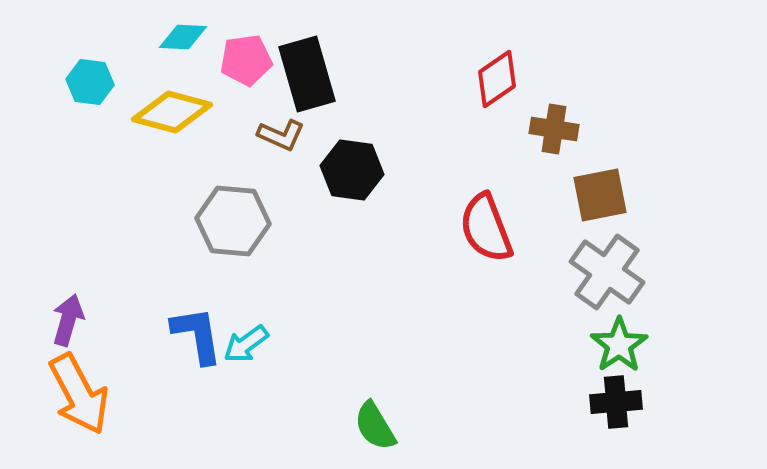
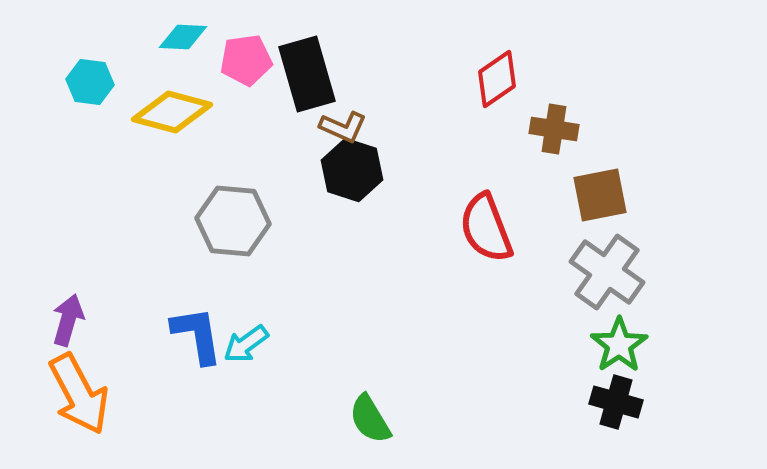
brown L-shape: moved 62 px right, 8 px up
black hexagon: rotated 10 degrees clockwise
black cross: rotated 21 degrees clockwise
green semicircle: moved 5 px left, 7 px up
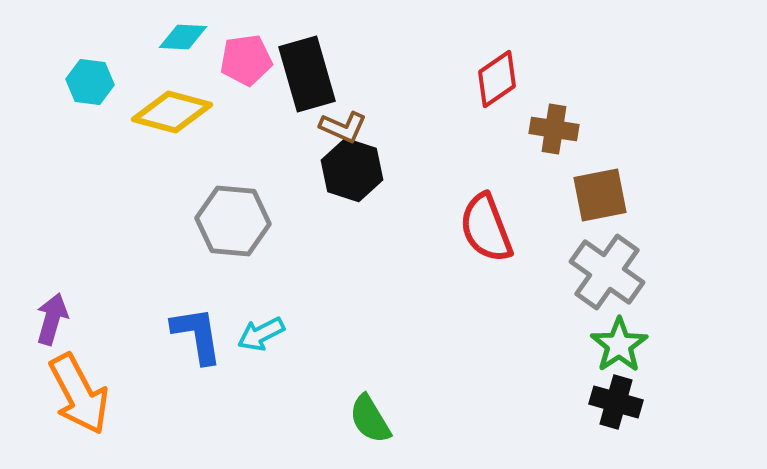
purple arrow: moved 16 px left, 1 px up
cyan arrow: moved 15 px right, 10 px up; rotated 9 degrees clockwise
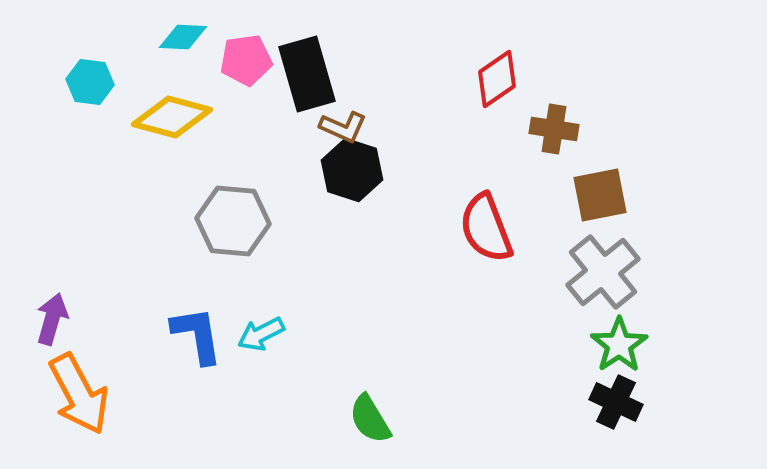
yellow diamond: moved 5 px down
gray cross: moved 4 px left; rotated 16 degrees clockwise
black cross: rotated 9 degrees clockwise
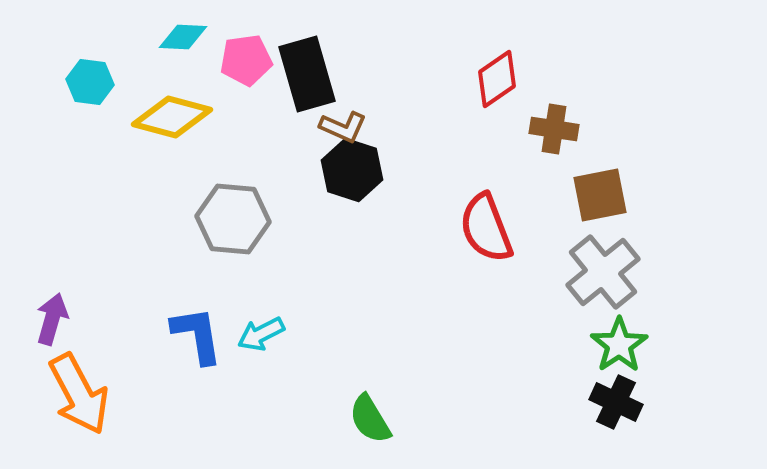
gray hexagon: moved 2 px up
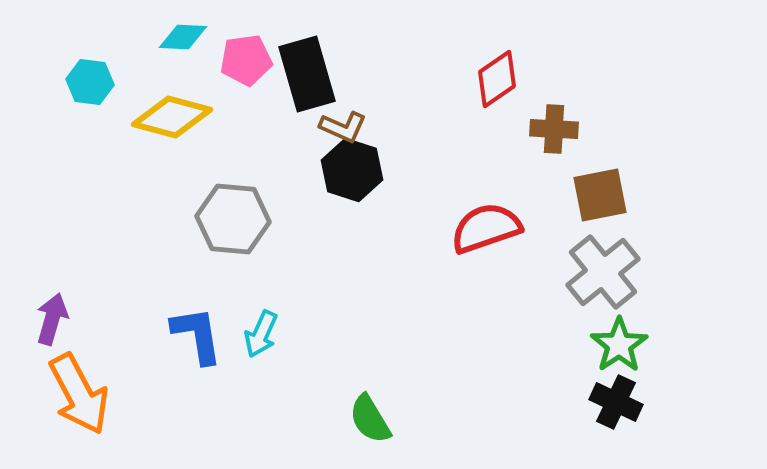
brown cross: rotated 6 degrees counterclockwise
red semicircle: rotated 92 degrees clockwise
cyan arrow: rotated 39 degrees counterclockwise
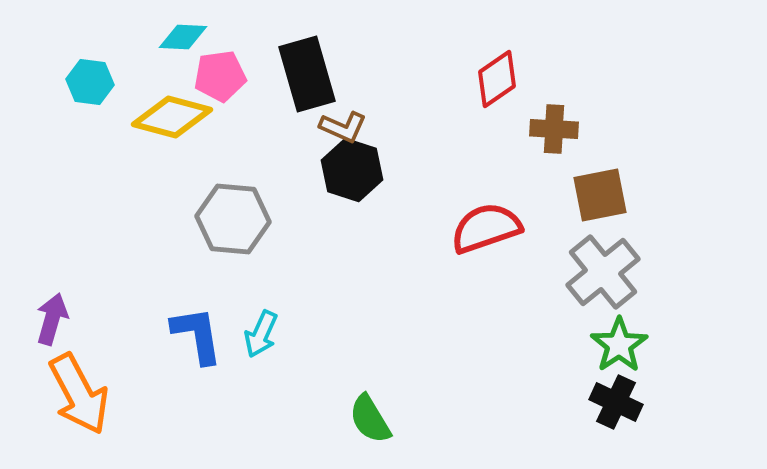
pink pentagon: moved 26 px left, 16 px down
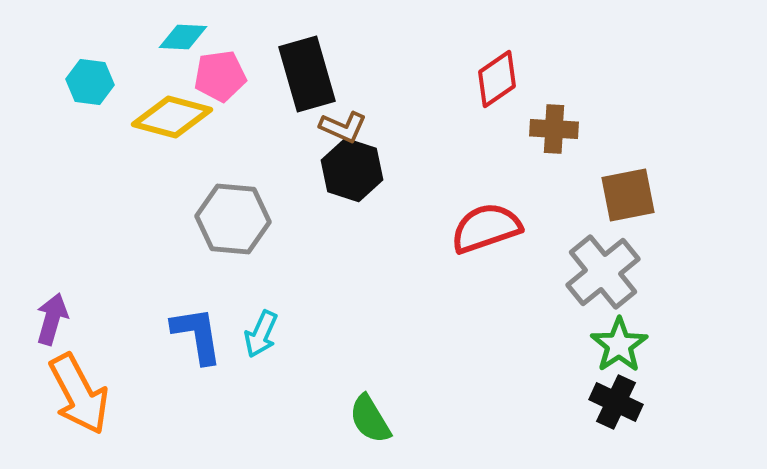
brown square: moved 28 px right
